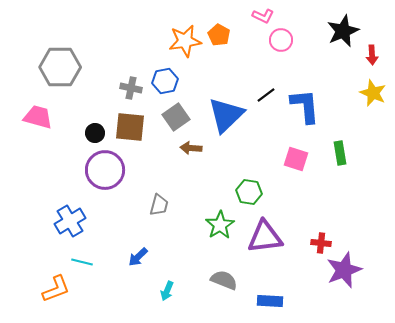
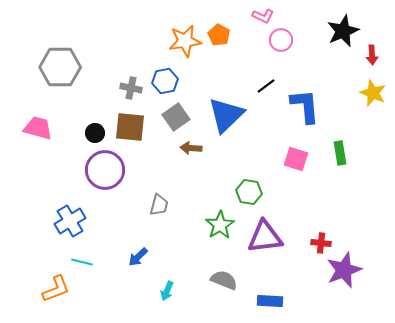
black line: moved 9 px up
pink trapezoid: moved 11 px down
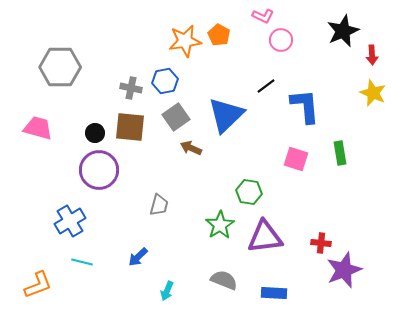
brown arrow: rotated 20 degrees clockwise
purple circle: moved 6 px left
orange L-shape: moved 18 px left, 4 px up
blue rectangle: moved 4 px right, 8 px up
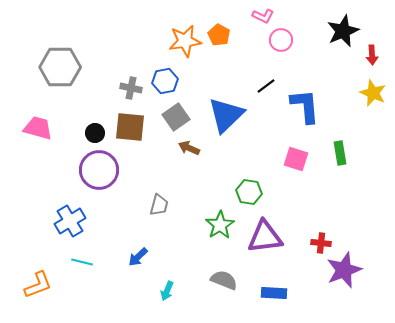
brown arrow: moved 2 px left
